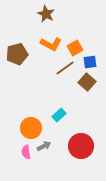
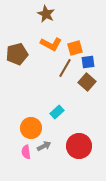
orange square: rotated 14 degrees clockwise
blue square: moved 2 px left
brown line: rotated 24 degrees counterclockwise
cyan rectangle: moved 2 px left, 3 px up
red circle: moved 2 px left
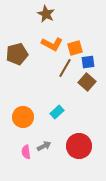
orange L-shape: moved 1 px right
orange circle: moved 8 px left, 11 px up
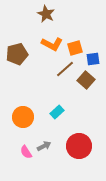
blue square: moved 5 px right, 3 px up
brown line: moved 1 px down; rotated 18 degrees clockwise
brown square: moved 1 px left, 2 px up
pink semicircle: rotated 24 degrees counterclockwise
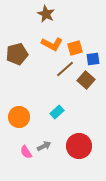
orange circle: moved 4 px left
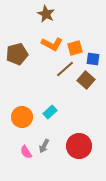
blue square: rotated 16 degrees clockwise
cyan rectangle: moved 7 px left
orange circle: moved 3 px right
gray arrow: rotated 144 degrees clockwise
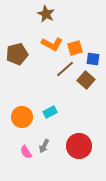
cyan rectangle: rotated 16 degrees clockwise
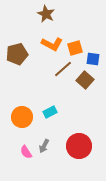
brown line: moved 2 px left
brown square: moved 1 px left
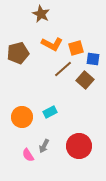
brown star: moved 5 px left
orange square: moved 1 px right
brown pentagon: moved 1 px right, 1 px up
pink semicircle: moved 2 px right, 3 px down
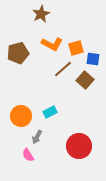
brown star: rotated 18 degrees clockwise
orange circle: moved 1 px left, 1 px up
gray arrow: moved 7 px left, 9 px up
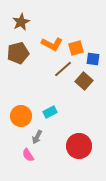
brown star: moved 20 px left, 8 px down
brown square: moved 1 px left, 1 px down
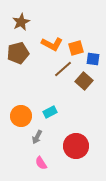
red circle: moved 3 px left
pink semicircle: moved 13 px right, 8 px down
